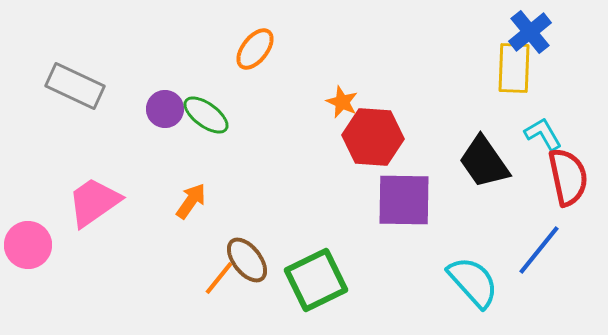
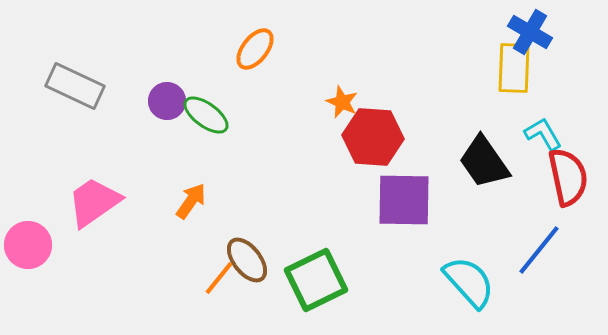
blue cross: rotated 21 degrees counterclockwise
purple circle: moved 2 px right, 8 px up
cyan semicircle: moved 4 px left
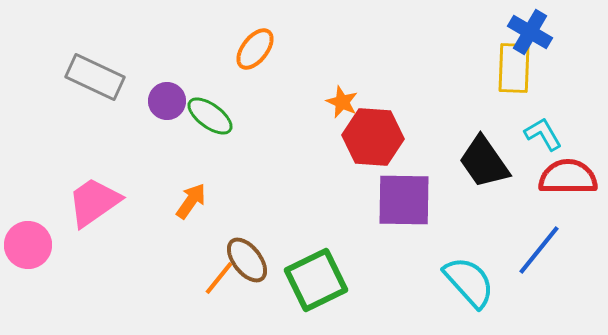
gray rectangle: moved 20 px right, 9 px up
green ellipse: moved 4 px right, 1 px down
red semicircle: rotated 78 degrees counterclockwise
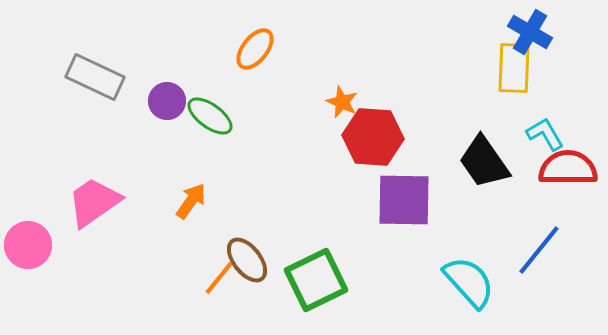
cyan L-shape: moved 2 px right
red semicircle: moved 9 px up
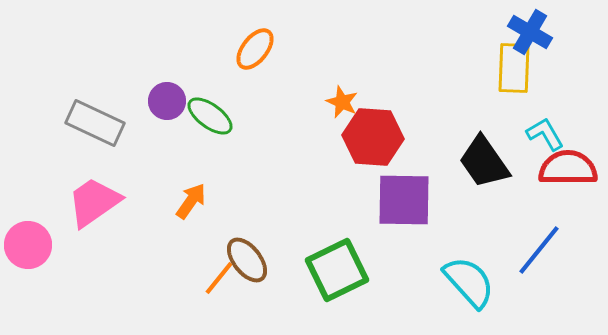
gray rectangle: moved 46 px down
green square: moved 21 px right, 10 px up
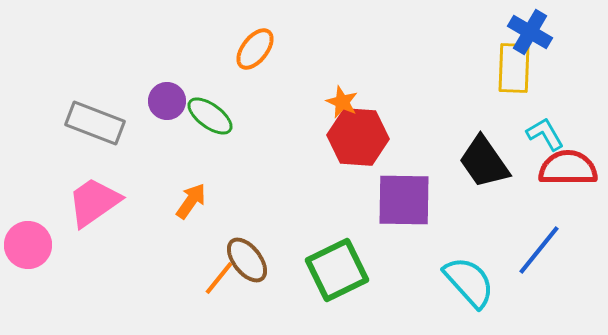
gray rectangle: rotated 4 degrees counterclockwise
red hexagon: moved 15 px left
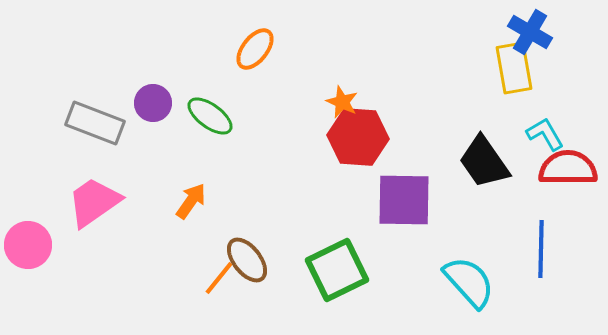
yellow rectangle: rotated 12 degrees counterclockwise
purple circle: moved 14 px left, 2 px down
blue line: moved 2 px right, 1 px up; rotated 38 degrees counterclockwise
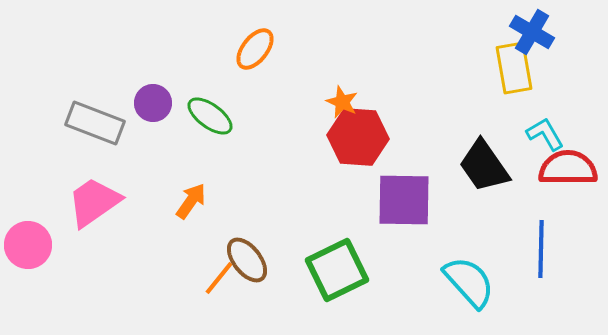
blue cross: moved 2 px right
black trapezoid: moved 4 px down
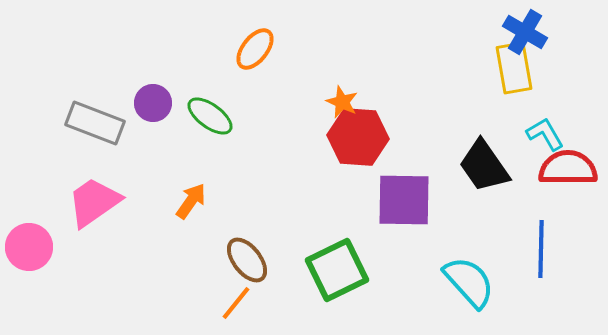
blue cross: moved 7 px left
pink circle: moved 1 px right, 2 px down
orange line: moved 17 px right, 25 px down
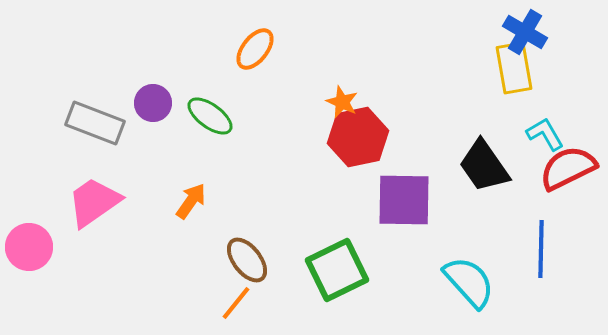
red hexagon: rotated 16 degrees counterclockwise
red semicircle: rotated 26 degrees counterclockwise
